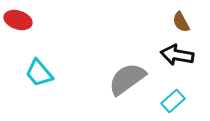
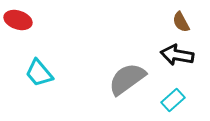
cyan rectangle: moved 1 px up
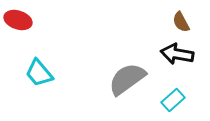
black arrow: moved 1 px up
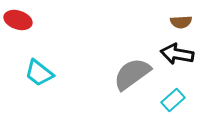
brown semicircle: rotated 65 degrees counterclockwise
cyan trapezoid: rotated 12 degrees counterclockwise
gray semicircle: moved 5 px right, 5 px up
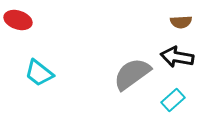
black arrow: moved 3 px down
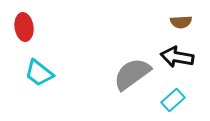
red ellipse: moved 6 px right, 7 px down; rotated 64 degrees clockwise
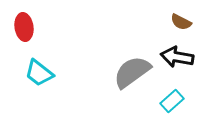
brown semicircle: rotated 30 degrees clockwise
gray semicircle: moved 2 px up
cyan rectangle: moved 1 px left, 1 px down
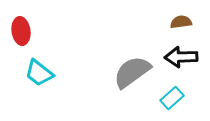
brown semicircle: rotated 145 degrees clockwise
red ellipse: moved 3 px left, 4 px down
black arrow: moved 4 px right; rotated 12 degrees counterclockwise
cyan rectangle: moved 3 px up
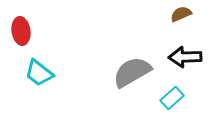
brown semicircle: moved 8 px up; rotated 15 degrees counterclockwise
black arrow: moved 4 px right
gray semicircle: rotated 6 degrees clockwise
